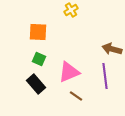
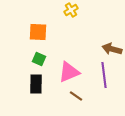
purple line: moved 1 px left, 1 px up
black rectangle: rotated 42 degrees clockwise
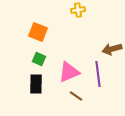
yellow cross: moved 7 px right; rotated 24 degrees clockwise
orange square: rotated 18 degrees clockwise
brown arrow: rotated 30 degrees counterclockwise
purple line: moved 6 px left, 1 px up
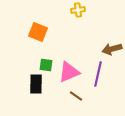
green square: moved 7 px right, 6 px down; rotated 16 degrees counterclockwise
purple line: rotated 20 degrees clockwise
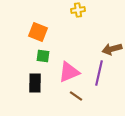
green square: moved 3 px left, 9 px up
purple line: moved 1 px right, 1 px up
black rectangle: moved 1 px left, 1 px up
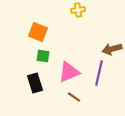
black rectangle: rotated 18 degrees counterclockwise
brown line: moved 2 px left, 1 px down
